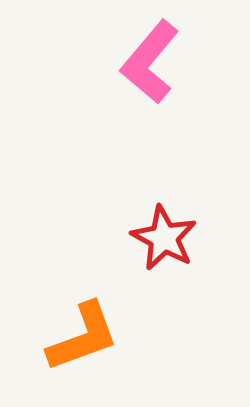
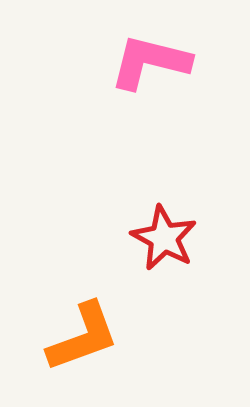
pink L-shape: rotated 64 degrees clockwise
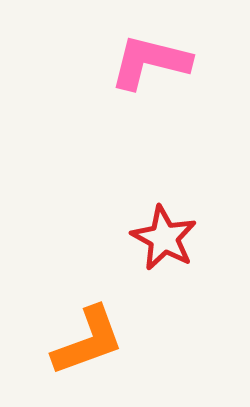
orange L-shape: moved 5 px right, 4 px down
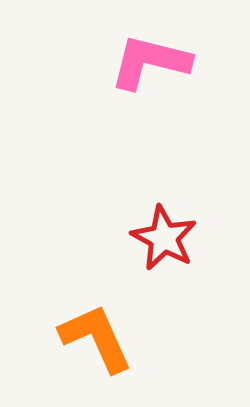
orange L-shape: moved 8 px right, 3 px up; rotated 94 degrees counterclockwise
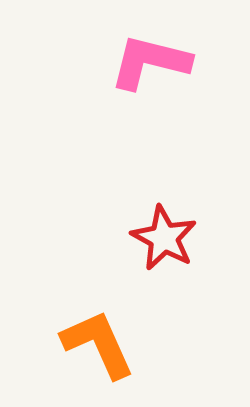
orange L-shape: moved 2 px right, 6 px down
